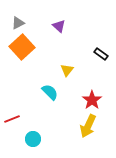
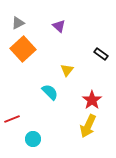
orange square: moved 1 px right, 2 px down
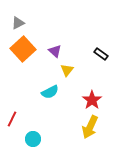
purple triangle: moved 4 px left, 25 px down
cyan semicircle: rotated 108 degrees clockwise
red line: rotated 42 degrees counterclockwise
yellow arrow: moved 2 px right, 1 px down
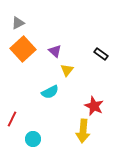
red star: moved 2 px right, 6 px down; rotated 12 degrees counterclockwise
yellow arrow: moved 7 px left, 4 px down; rotated 20 degrees counterclockwise
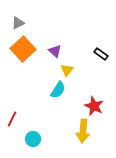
cyan semicircle: moved 8 px right, 2 px up; rotated 30 degrees counterclockwise
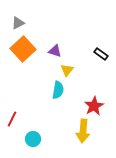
purple triangle: rotated 24 degrees counterclockwise
cyan semicircle: rotated 24 degrees counterclockwise
red star: rotated 18 degrees clockwise
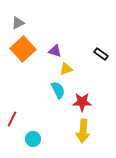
yellow triangle: moved 1 px left, 1 px up; rotated 32 degrees clockwise
cyan semicircle: rotated 36 degrees counterclockwise
red star: moved 12 px left, 4 px up; rotated 30 degrees clockwise
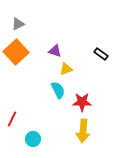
gray triangle: moved 1 px down
orange square: moved 7 px left, 3 px down
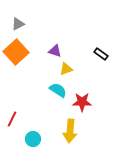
cyan semicircle: rotated 30 degrees counterclockwise
yellow arrow: moved 13 px left
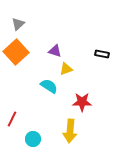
gray triangle: rotated 16 degrees counterclockwise
black rectangle: moved 1 px right; rotated 24 degrees counterclockwise
cyan semicircle: moved 9 px left, 4 px up
